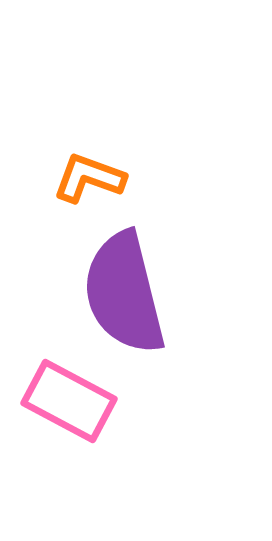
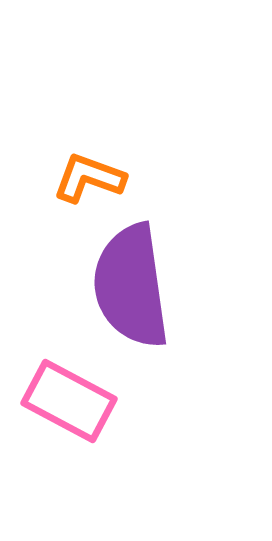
purple semicircle: moved 7 px right, 7 px up; rotated 6 degrees clockwise
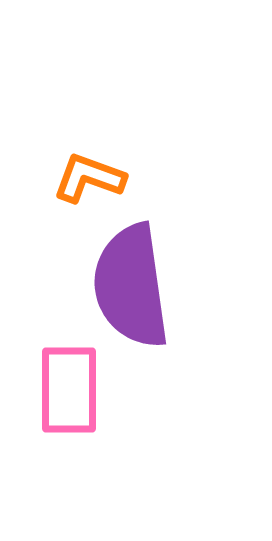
pink rectangle: moved 11 px up; rotated 62 degrees clockwise
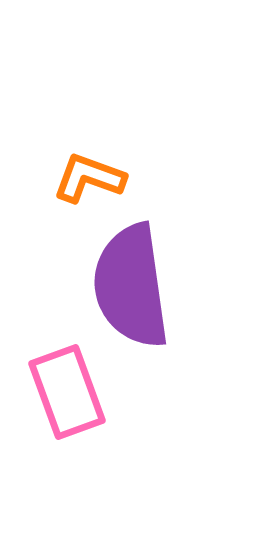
pink rectangle: moved 2 px left, 2 px down; rotated 20 degrees counterclockwise
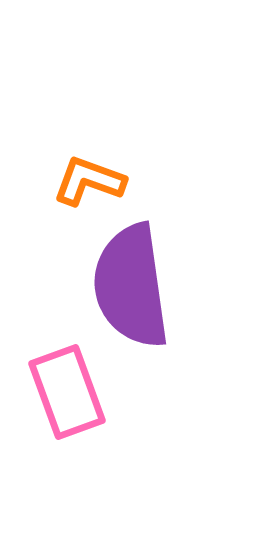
orange L-shape: moved 3 px down
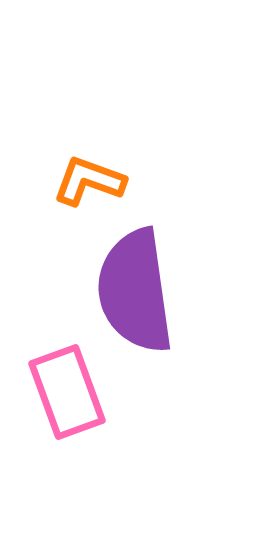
purple semicircle: moved 4 px right, 5 px down
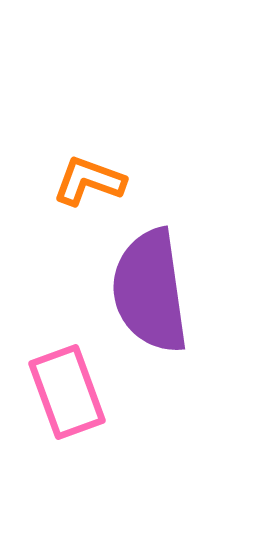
purple semicircle: moved 15 px right
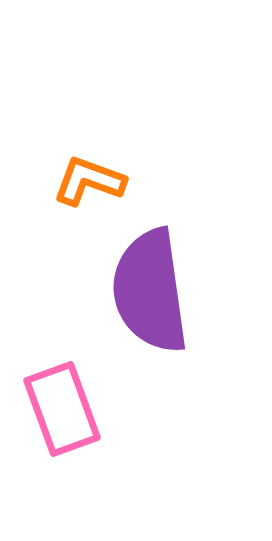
pink rectangle: moved 5 px left, 17 px down
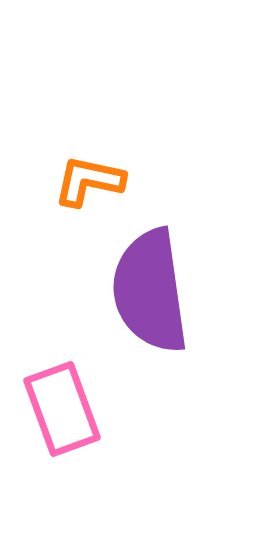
orange L-shape: rotated 8 degrees counterclockwise
